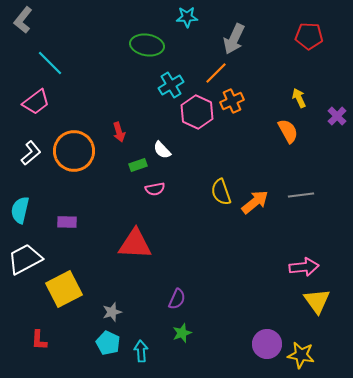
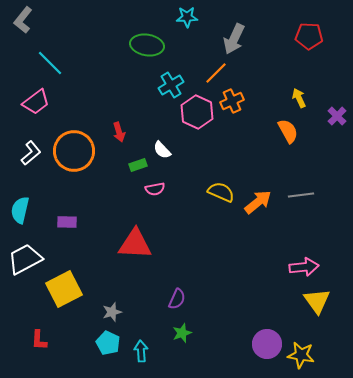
yellow semicircle: rotated 132 degrees clockwise
orange arrow: moved 3 px right
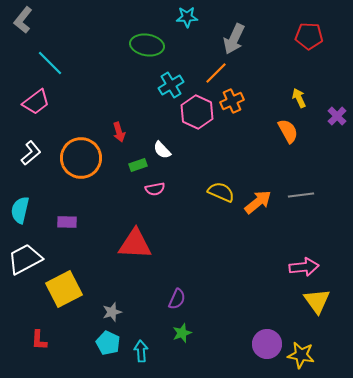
orange circle: moved 7 px right, 7 px down
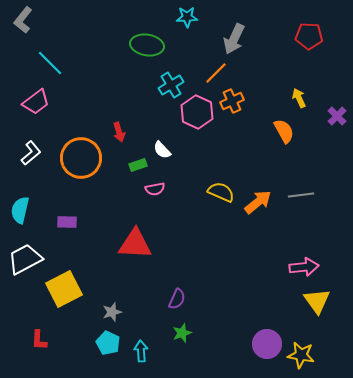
orange semicircle: moved 4 px left
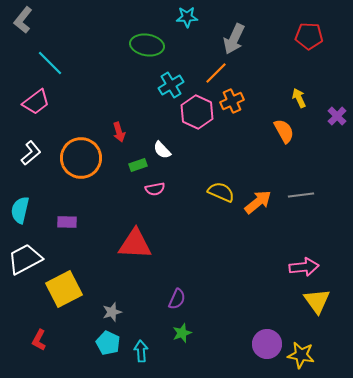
red L-shape: rotated 25 degrees clockwise
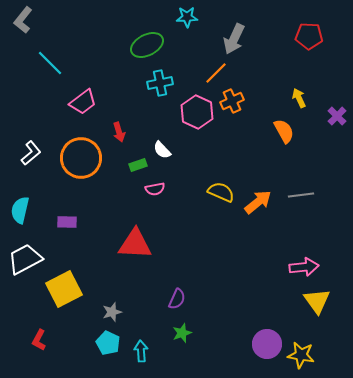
green ellipse: rotated 36 degrees counterclockwise
cyan cross: moved 11 px left, 2 px up; rotated 20 degrees clockwise
pink trapezoid: moved 47 px right
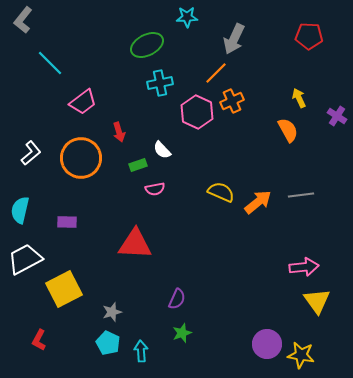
purple cross: rotated 12 degrees counterclockwise
orange semicircle: moved 4 px right, 1 px up
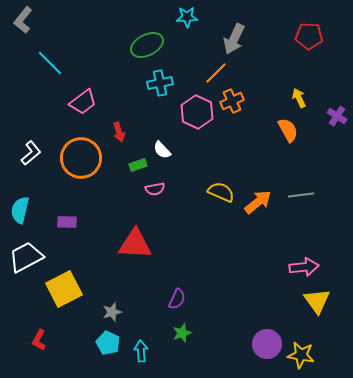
white trapezoid: moved 1 px right, 2 px up
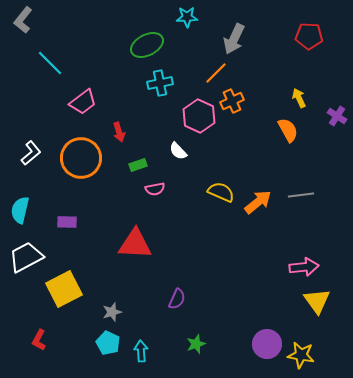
pink hexagon: moved 2 px right, 4 px down
white semicircle: moved 16 px right, 1 px down
green star: moved 14 px right, 11 px down
